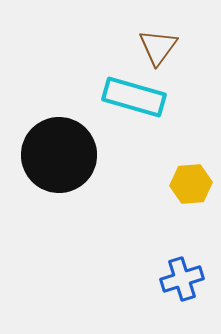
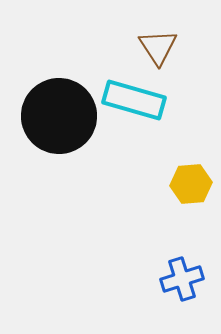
brown triangle: rotated 9 degrees counterclockwise
cyan rectangle: moved 3 px down
black circle: moved 39 px up
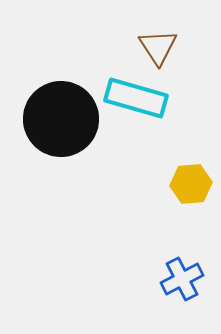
cyan rectangle: moved 2 px right, 2 px up
black circle: moved 2 px right, 3 px down
blue cross: rotated 9 degrees counterclockwise
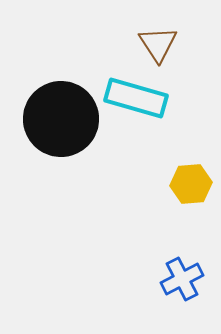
brown triangle: moved 3 px up
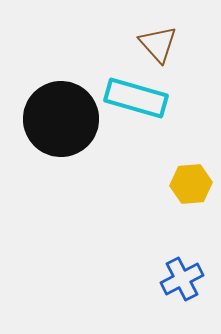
brown triangle: rotated 9 degrees counterclockwise
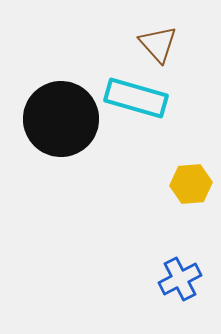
blue cross: moved 2 px left
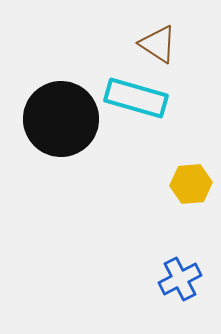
brown triangle: rotated 15 degrees counterclockwise
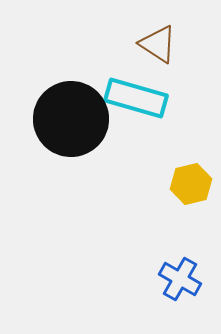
black circle: moved 10 px right
yellow hexagon: rotated 9 degrees counterclockwise
blue cross: rotated 33 degrees counterclockwise
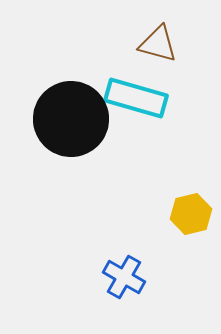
brown triangle: rotated 18 degrees counterclockwise
yellow hexagon: moved 30 px down
blue cross: moved 56 px left, 2 px up
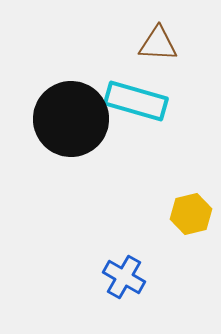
brown triangle: rotated 12 degrees counterclockwise
cyan rectangle: moved 3 px down
